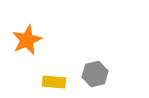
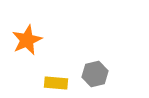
yellow rectangle: moved 2 px right, 1 px down
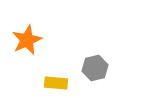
gray hexagon: moved 6 px up
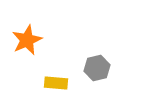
gray hexagon: moved 2 px right
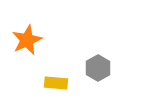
gray hexagon: moved 1 px right; rotated 15 degrees counterclockwise
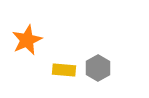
yellow rectangle: moved 8 px right, 13 px up
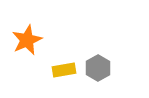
yellow rectangle: rotated 15 degrees counterclockwise
